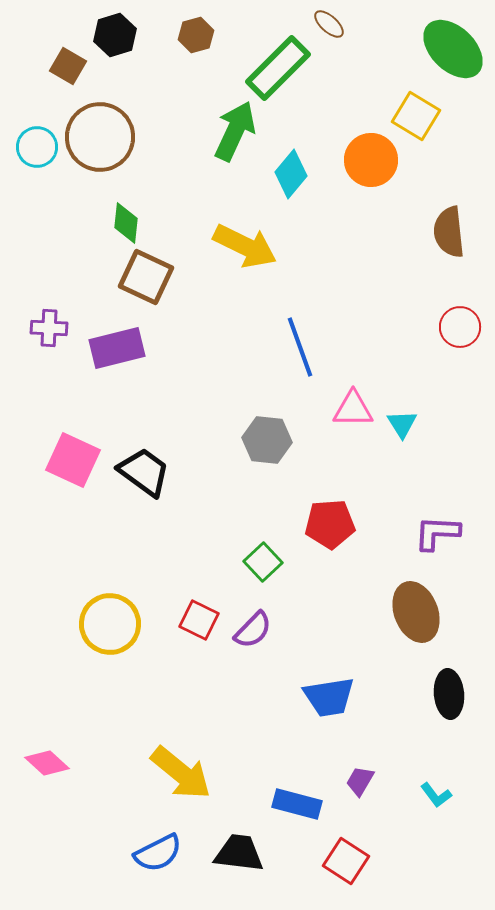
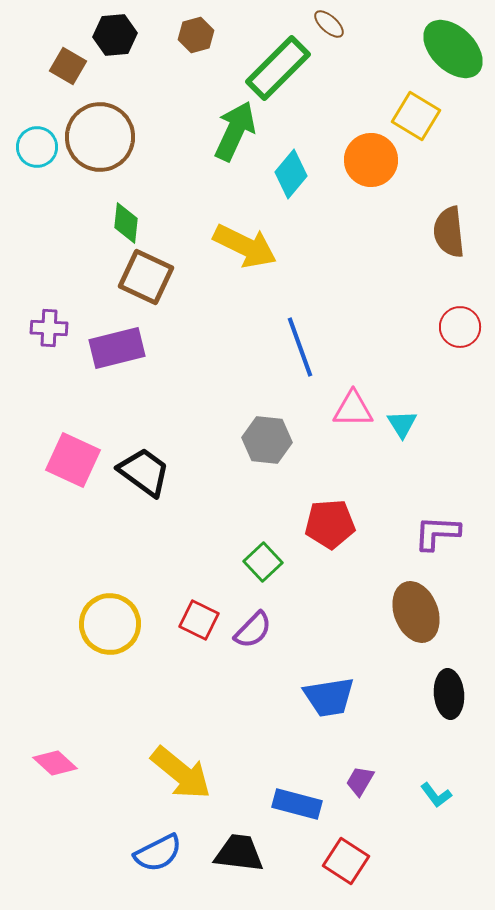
black hexagon at (115, 35): rotated 12 degrees clockwise
pink diamond at (47, 763): moved 8 px right
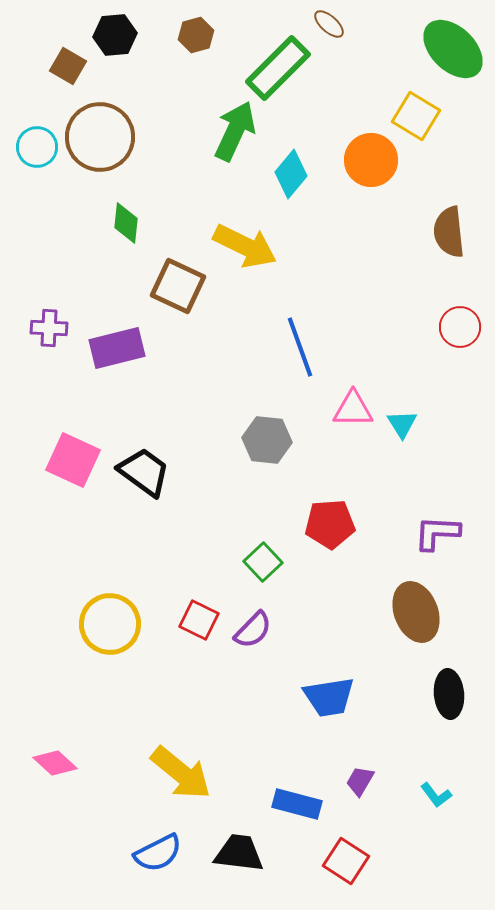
brown square at (146, 277): moved 32 px right, 9 px down
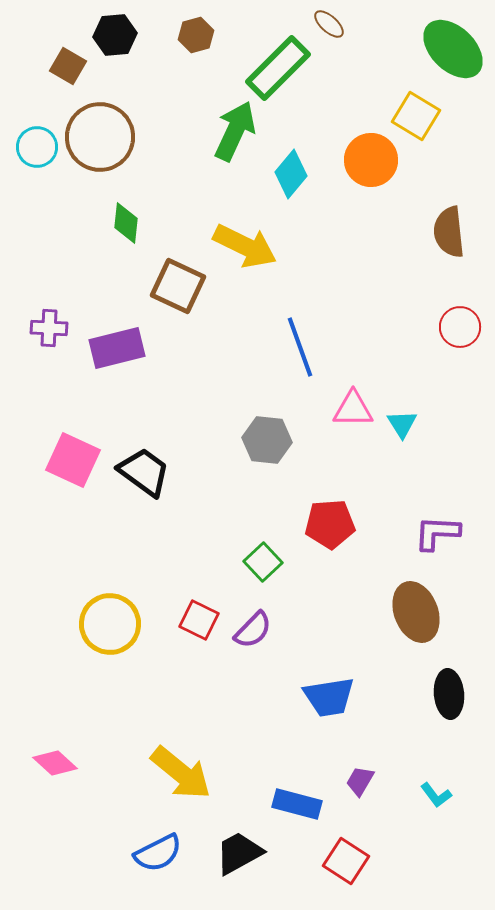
black trapezoid at (239, 853): rotated 36 degrees counterclockwise
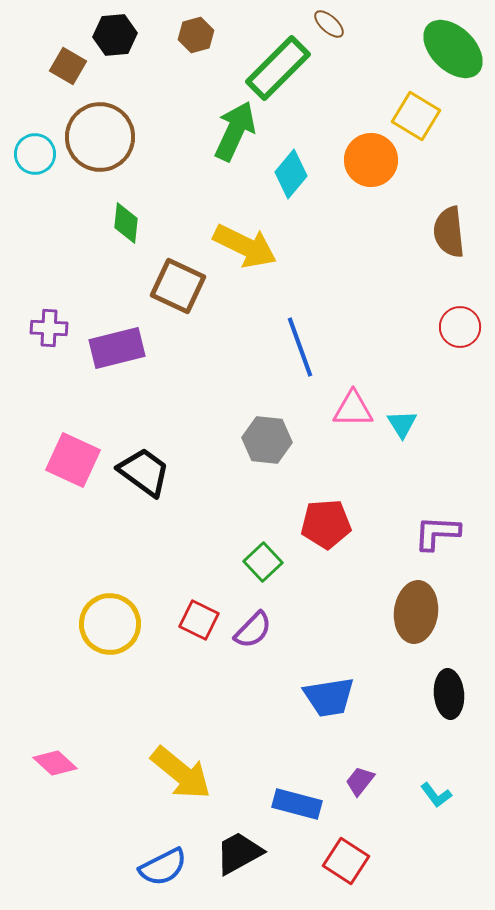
cyan circle at (37, 147): moved 2 px left, 7 px down
red pentagon at (330, 524): moved 4 px left
brown ellipse at (416, 612): rotated 28 degrees clockwise
purple trapezoid at (360, 781): rotated 8 degrees clockwise
blue semicircle at (158, 853): moved 5 px right, 14 px down
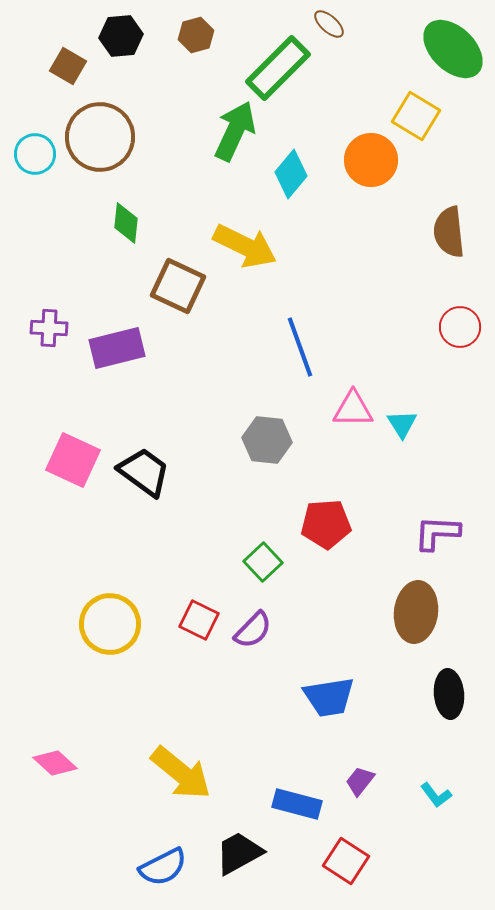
black hexagon at (115, 35): moved 6 px right, 1 px down
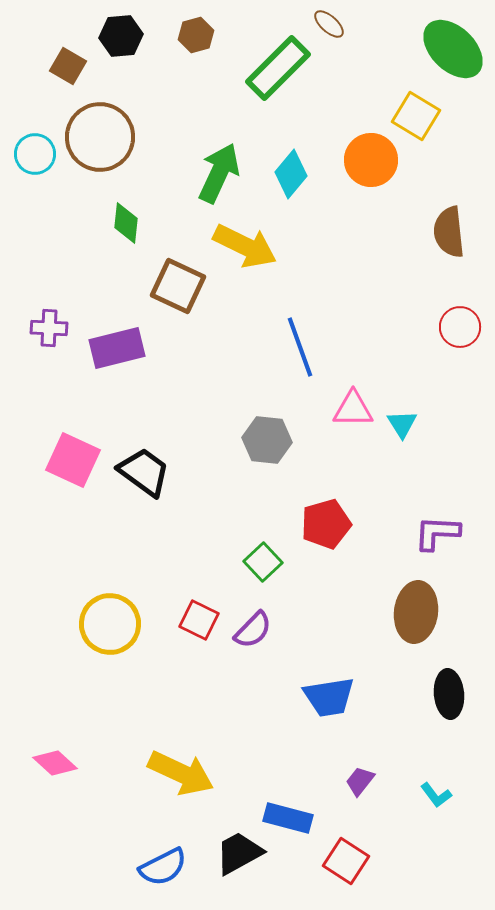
green arrow at (235, 131): moved 16 px left, 42 px down
red pentagon at (326, 524): rotated 12 degrees counterclockwise
yellow arrow at (181, 773): rotated 14 degrees counterclockwise
blue rectangle at (297, 804): moved 9 px left, 14 px down
